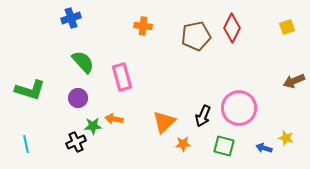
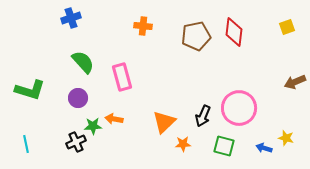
red diamond: moved 2 px right, 4 px down; rotated 20 degrees counterclockwise
brown arrow: moved 1 px right, 1 px down
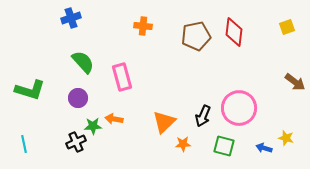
brown arrow: rotated 120 degrees counterclockwise
cyan line: moved 2 px left
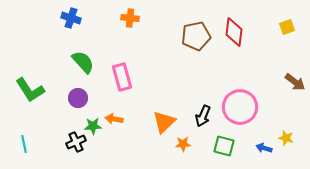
blue cross: rotated 36 degrees clockwise
orange cross: moved 13 px left, 8 px up
green L-shape: rotated 40 degrees clockwise
pink circle: moved 1 px right, 1 px up
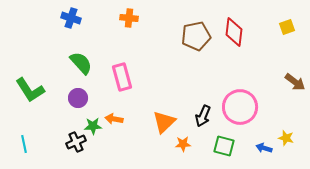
orange cross: moved 1 px left
green semicircle: moved 2 px left, 1 px down
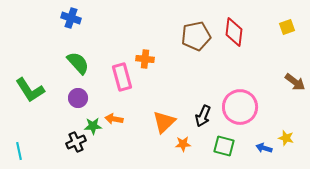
orange cross: moved 16 px right, 41 px down
green semicircle: moved 3 px left
cyan line: moved 5 px left, 7 px down
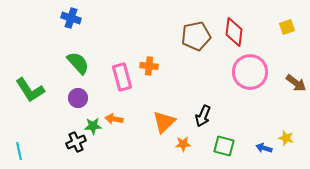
orange cross: moved 4 px right, 7 px down
brown arrow: moved 1 px right, 1 px down
pink circle: moved 10 px right, 35 px up
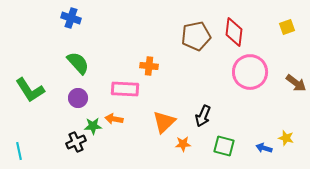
pink rectangle: moved 3 px right, 12 px down; rotated 72 degrees counterclockwise
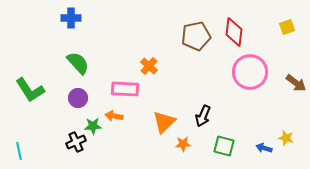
blue cross: rotated 18 degrees counterclockwise
orange cross: rotated 36 degrees clockwise
orange arrow: moved 3 px up
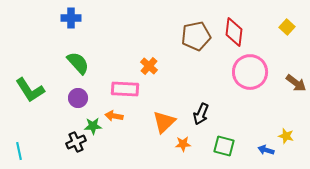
yellow square: rotated 28 degrees counterclockwise
black arrow: moved 2 px left, 2 px up
yellow star: moved 2 px up
blue arrow: moved 2 px right, 2 px down
